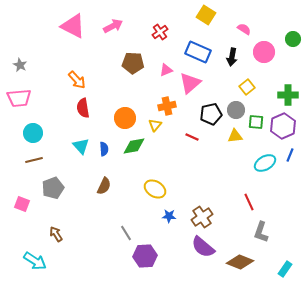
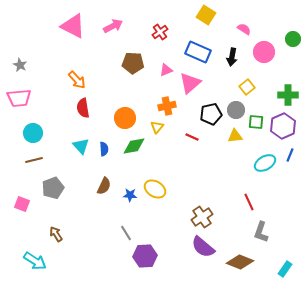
yellow triangle at (155, 125): moved 2 px right, 2 px down
blue star at (169, 216): moved 39 px left, 21 px up
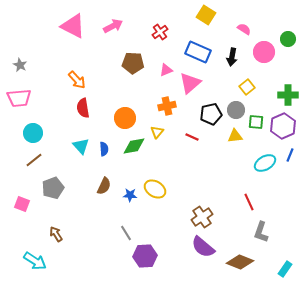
green circle at (293, 39): moved 5 px left
yellow triangle at (157, 127): moved 5 px down
brown line at (34, 160): rotated 24 degrees counterclockwise
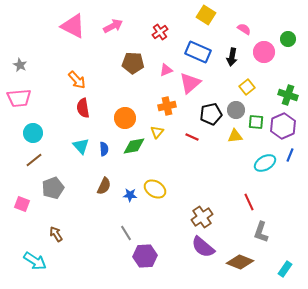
green cross at (288, 95): rotated 18 degrees clockwise
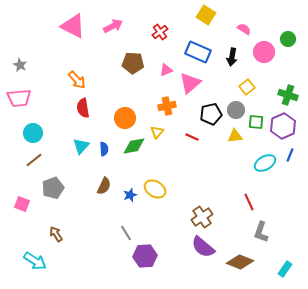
cyan triangle at (81, 146): rotated 24 degrees clockwise
blue star at (130, 195): rotated 24 degrees counterclockwise
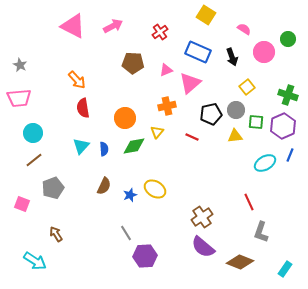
black arrow at (232, 57): rotated 30 degrees counterclockwise
